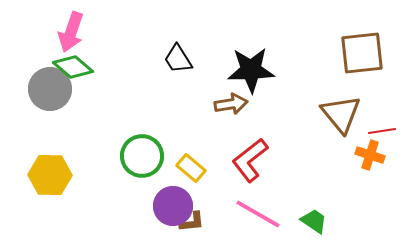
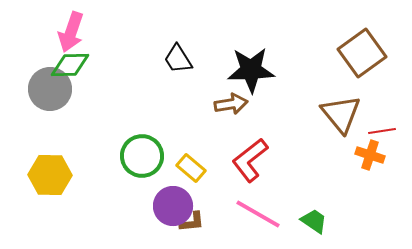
brown square: rotated 30 degrees counterclockwise
green diamond: moved 3 px left, 2 px up; rotated 42 degrees counterclockwise
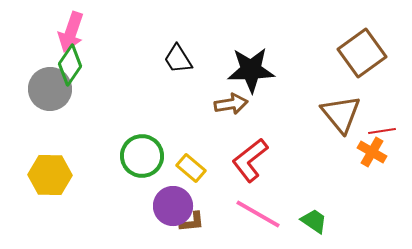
green diamond: rotated 54 degrees counterclockwise
orange cross: moved 2 px right, 3 px up; rotated 12 degrees clockwise
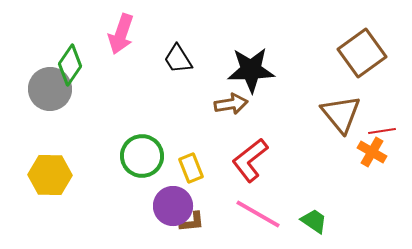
pink arrow: moved 50 px right, 2 px down
yellow rectangle: rotated 28 degrees clockwise
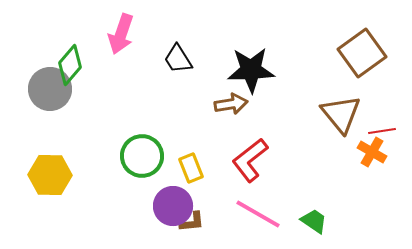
green diamond: rotated 6 degrees clockwise
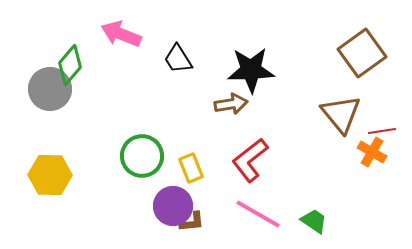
pink arrow: rotated 93 degrees clockwise
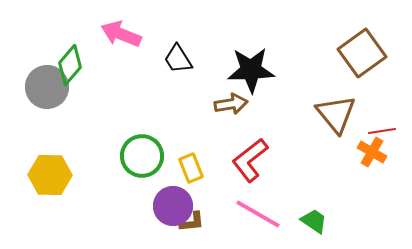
gray circle: moved 3 px left, 2 px up
brown triangle: moved 5 px left
